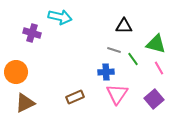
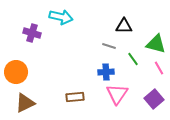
cyan arrow: moved 1 px right
gray line: moved 5 px left, 4 px up
brown rectangle: rotated 18 degrees clockwise
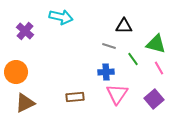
purple cross: moved 7 px left, 2 px up; rotated 24 degrees clockwise
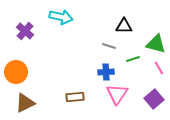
green line: rotated 72 degrees counterclockwise
